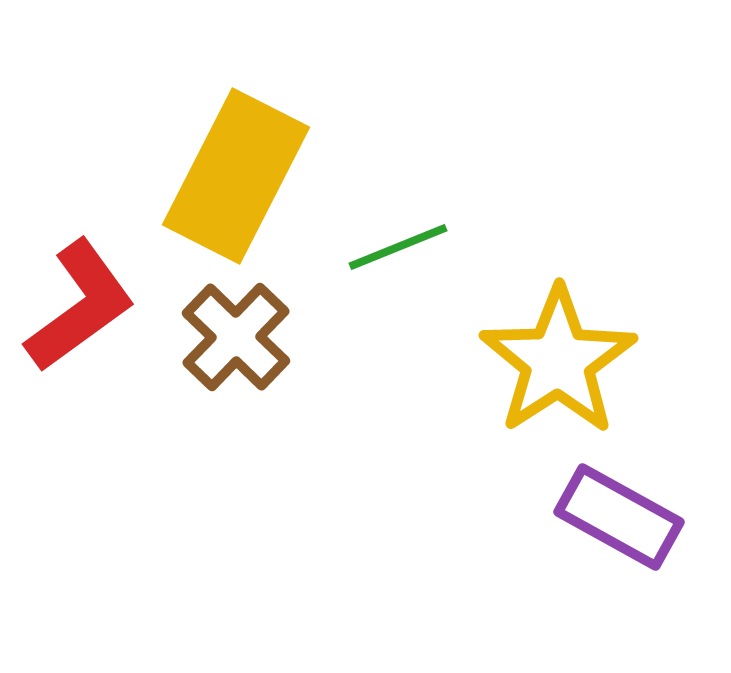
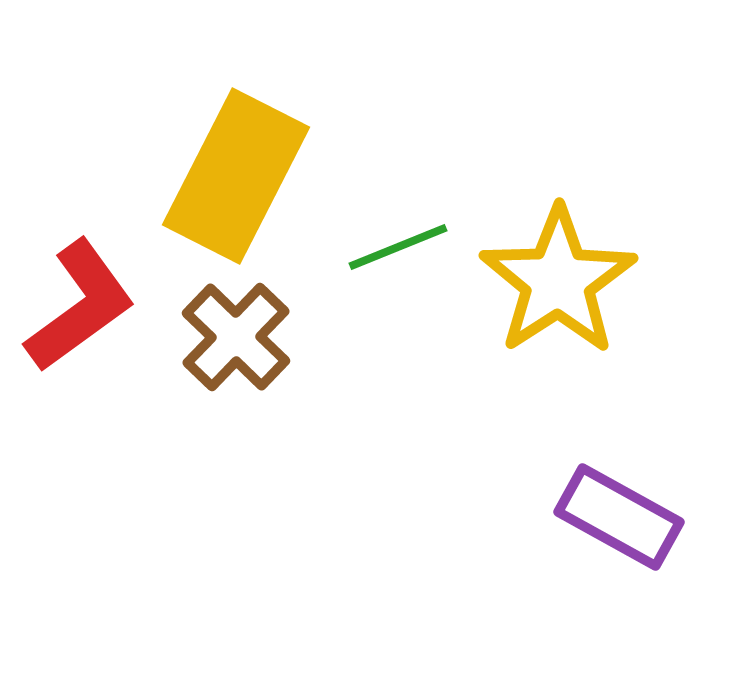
yellow star: moved 80 px up
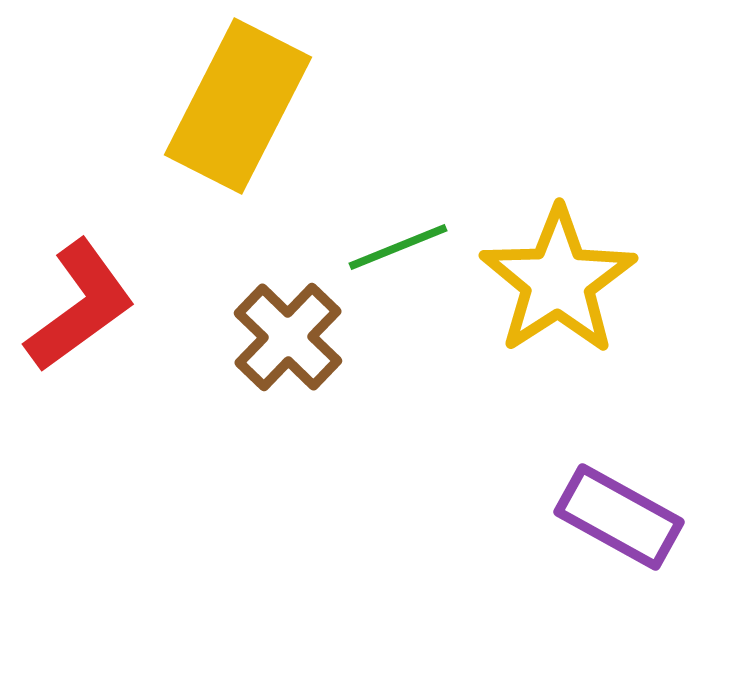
yellow rectangle: moved 2 px right, 70 px up
brown cross: moved 52 px right
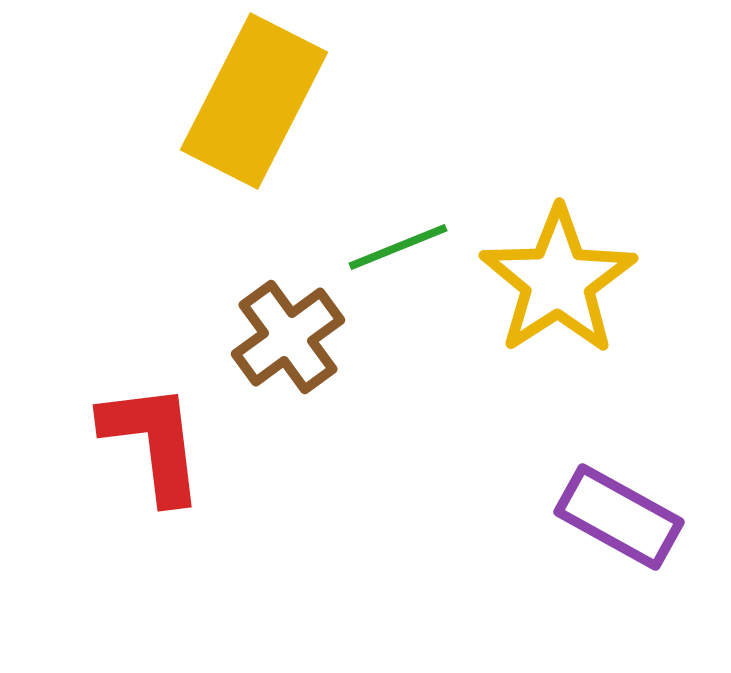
yellow rectangle: moved 16 px right, 5 px up
red L-shape: moved 73 px right, 136 px down; rotated 61 degrees counterclockwise
brown cross: rotated 10 degrees clockwise
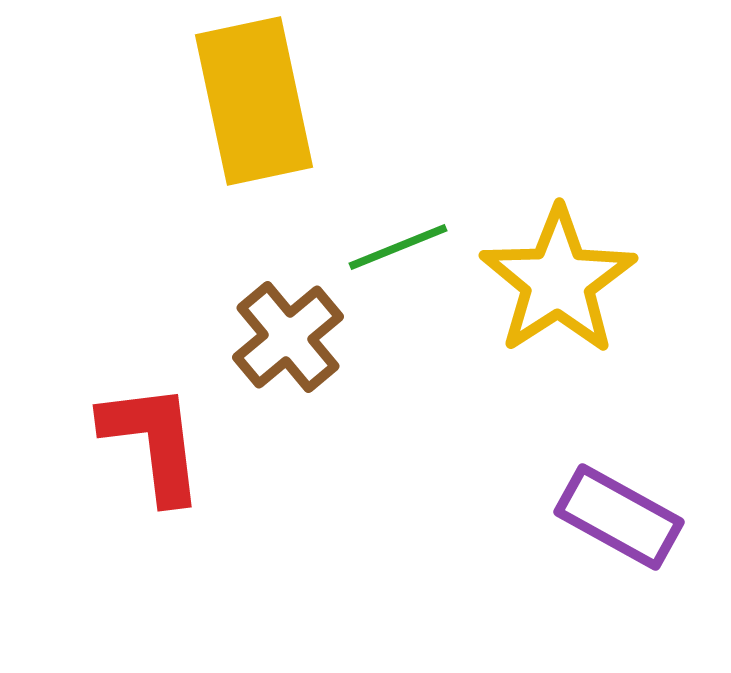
yellow rectangle: rotated 39 degrees counterclockwise
brown cross: rotated 4 degrees counterclockwise
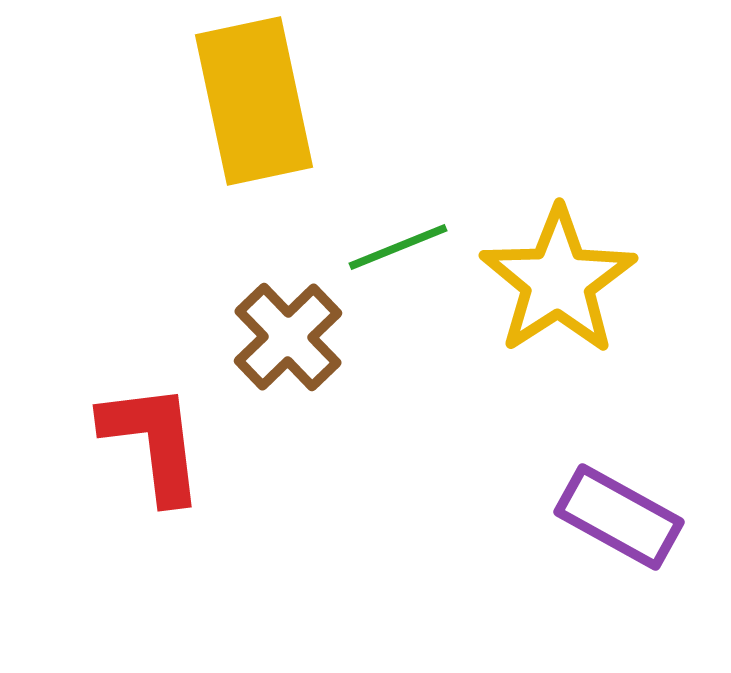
brown cross: rotated 4 degrees counterclockwise
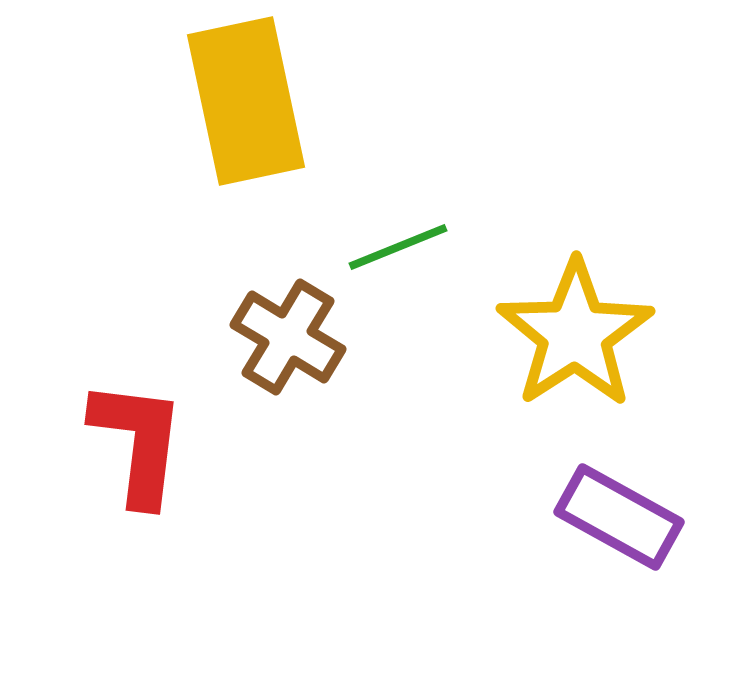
yellow rectangle: moved 8 px left
yellow star: moved 17 px right, 53 px down
brown cross: rotated 15 degrees counterclockwise
red L-shape: moved 15 px left; rotated 14 degrees clockwise
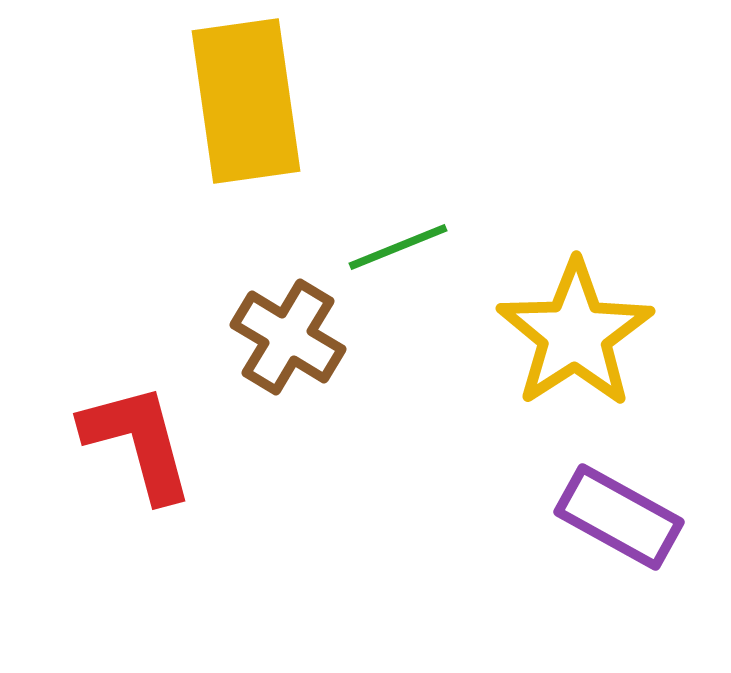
yellow rectangle: rotated 4 degrees clockwise
red L-shape: rotated 22 degrees counterclockwise
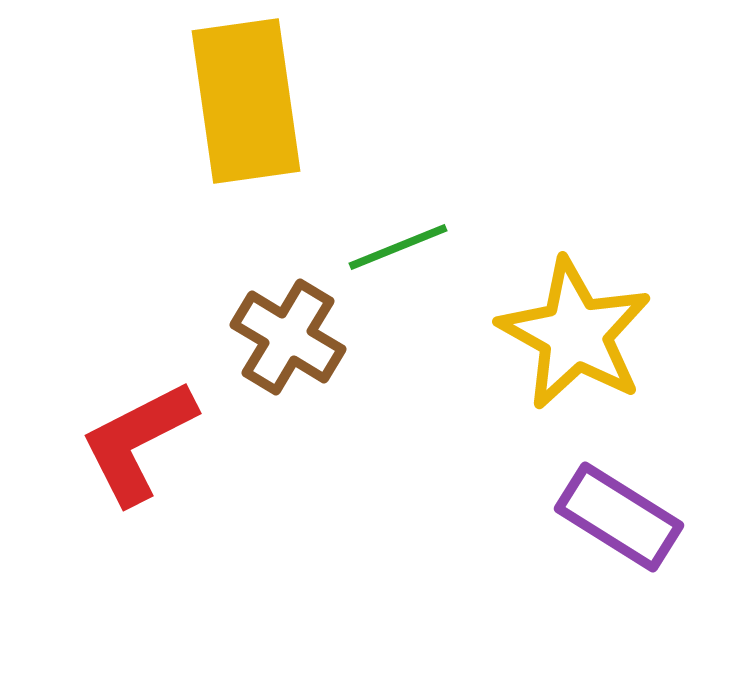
yellow star: rotated 10 degrees counterclockwise
red L-shape: rotated 102 degrees counterclockwise
purple rectangle: rotated 3 degrees clockwise
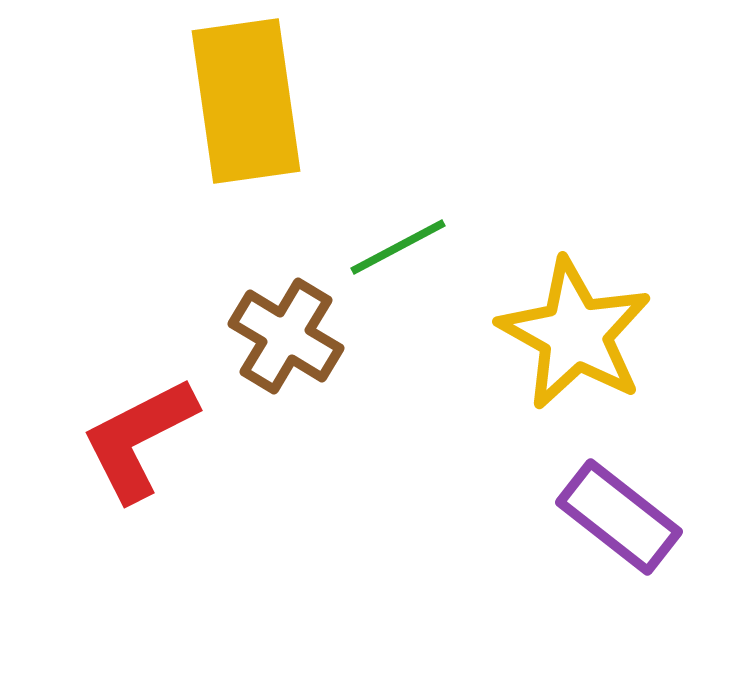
green line: rotated 6 degrees counterclockwise
brown cross: moved 2 px left, 1 px up
red L-shape: moved 1 px right, 3 px up
purple rectangle: rotated 6 degrees clockwise
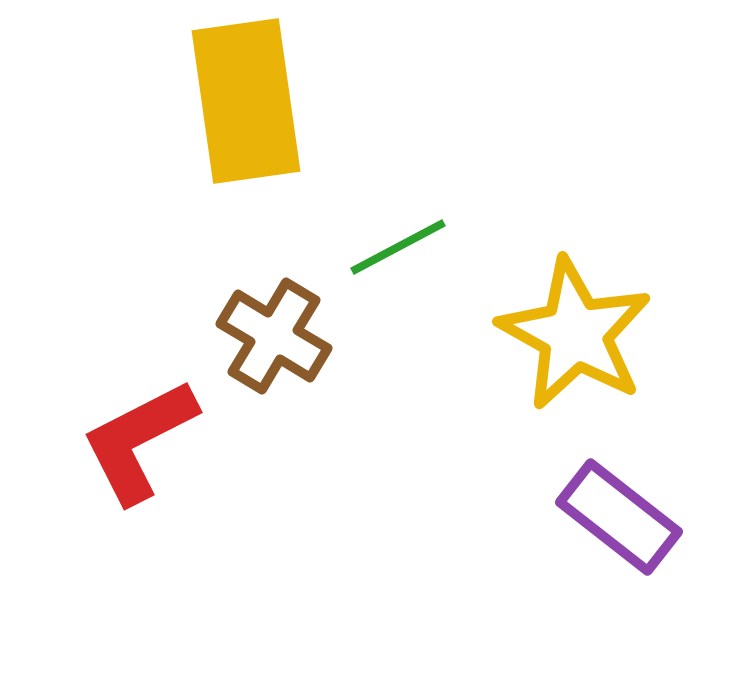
brown cross: moved 12 px left
red L-shape: moved 2 px down
